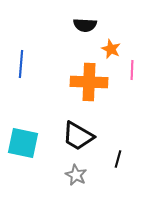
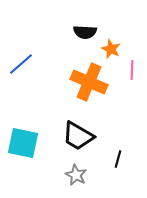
black semicircle: moved 7 px down
blue line: rotated 44 degrees clockwise
orange cross: rotated 21 degrees clockwise
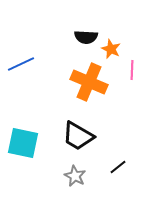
black semicircle: moved 1 px right, 5 px down
blue line: rotated 16 degrees clockwise
black line: moved 8 px down; rotated 36 degrees clockwise
gray star: moved 1 px left, 1 px down
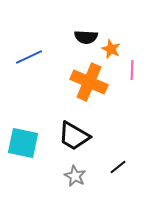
blue line: moved 8 px right, 7 px up
black trapezoid: moved 4 px left
